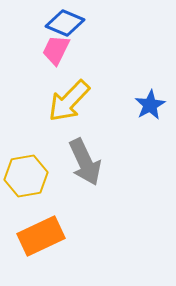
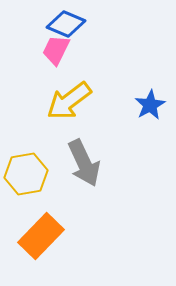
blue diamond: moved 1 px right, 1 px down
yellow arrow: rotated 9 degrees clockwise
gray arrow: moved 1 px left, 1 px down
yellow hexagon: moved 2 px up
orange rectangle: rotated 21 degrees counterclockwise
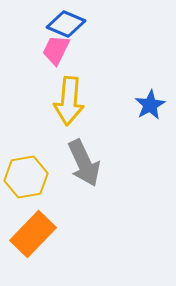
yellow arrow: rotated 48 degrees counterclockwise
yellow hexagon: moved 3 px down
orange rectangle: moved 8 px left, 2 px up
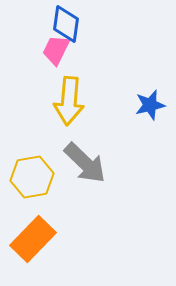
blue diamond: rotated 75 degrees clockwise
blue star: rotated 16 degrees clockwise
gray arrow: moved 1 px right; rotated 21 degrees counterclockwise
yellow hexagon: moved 6 px right
orange rectangle: moved 5 px down
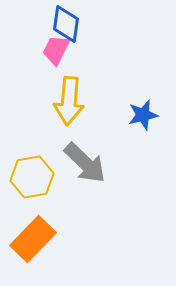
blue star: moved 7 px left, 10 px down
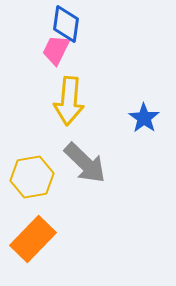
blue star: moved 1 px right, 3 px down; rotated 24 degrees counterclockwise
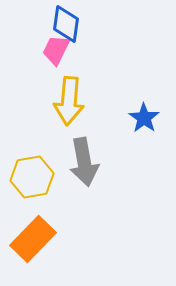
gray arrow: moved 1 px left, 1 px up; rotated 36 degrees clockwise
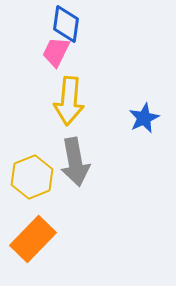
pink trapezoid: moved 2 px down
blue star: rotated 12 degrees clockwise
gray arrow: moved 9 px left
yellow hexagon: rotated 12 degrees counterclockwise
